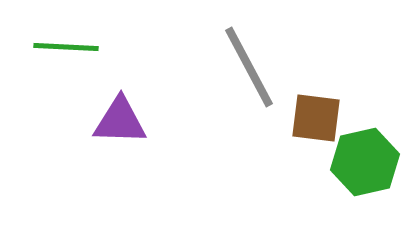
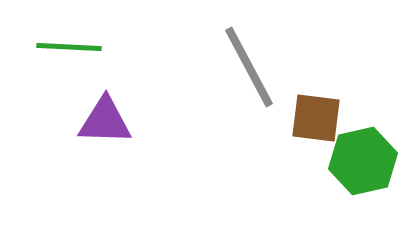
green line: moved 3 px right
purple triangle: moved 15 px left
green hexagon: moved 2 px left, 1 px up
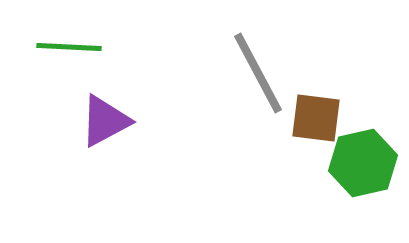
gray line: moved 9 px right, 6 px down
purple triangle: rotated 30 degrees counterclockwise
green hexagon: moved 2 px down
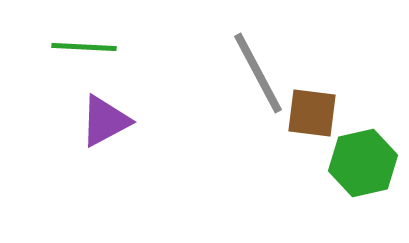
green line: moved 15 px right
brown square: moved 4 px left, 5 px up
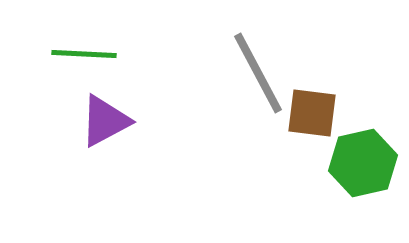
green line: moved 7 px down
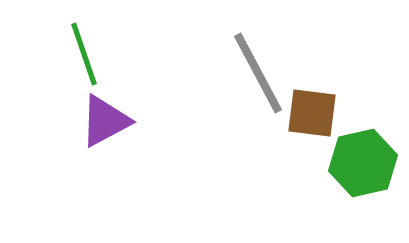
green line: rotated 68 degrees clockwise
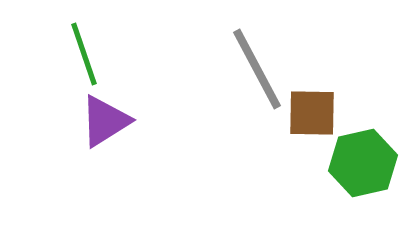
gray line: moved 1 px left, 4 px up
brown square: rotated 6 degrees counterclockwise
purple triangle: rotated 4 degrees counterclockwise
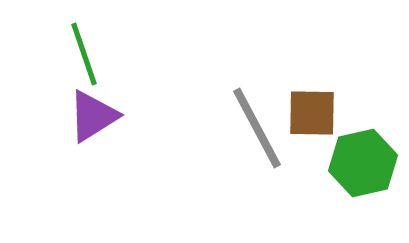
gray line: moved 59 px down
purple triangle: moved 12 px left, 5 px up
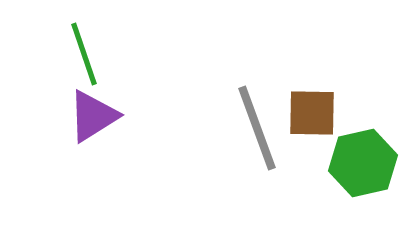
gray line: rotated 8 degrees clockwise
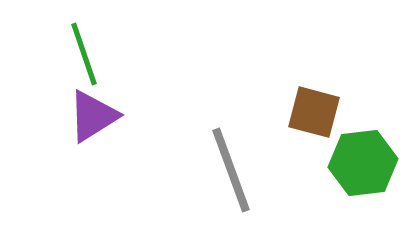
brown square: moved 2 px right, 1 px up; rotated 14 degrees clockwise
gray line: moved 26 px left, 42 px down
green hexagon: rotated 6 degrees clockwise
